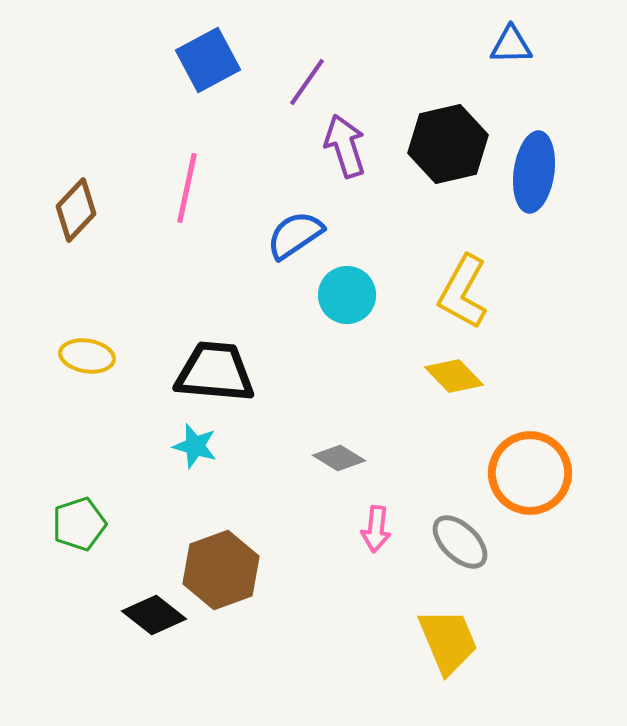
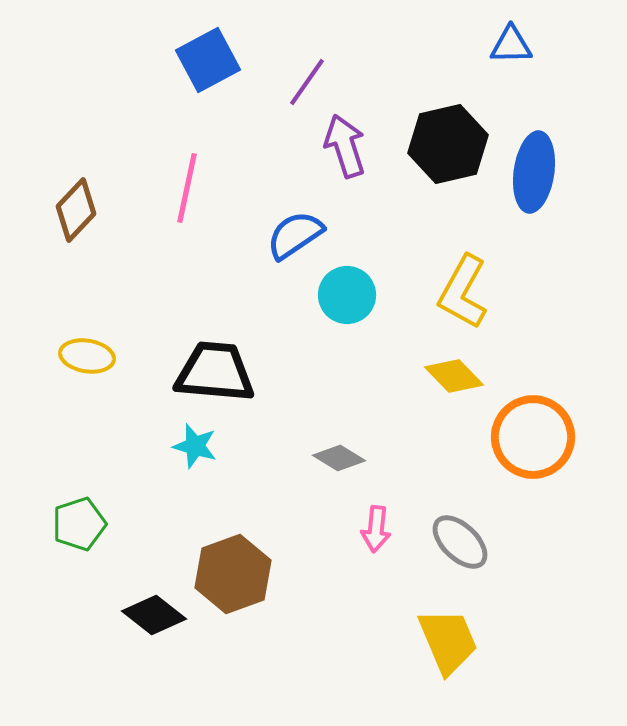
orange circle: moved 3 px right, 36 px up
brown hexagon: moved 12 px right, 4 px down
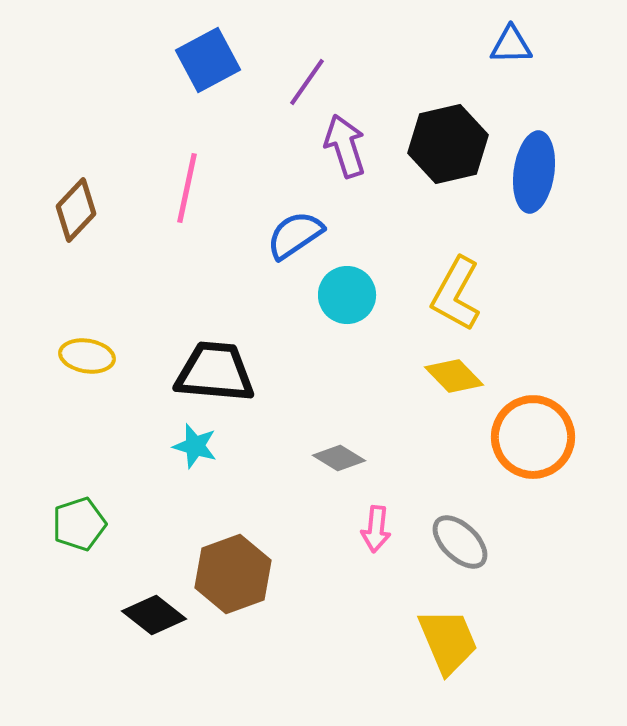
yellow L-shape: moved 7 px left, 2 px down
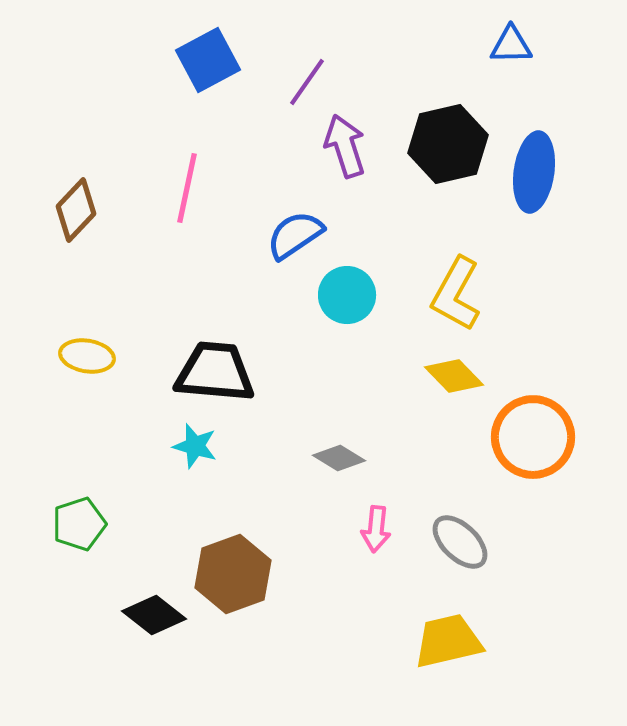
yellow trapezoid: rotated 80 degrees counterclockwise
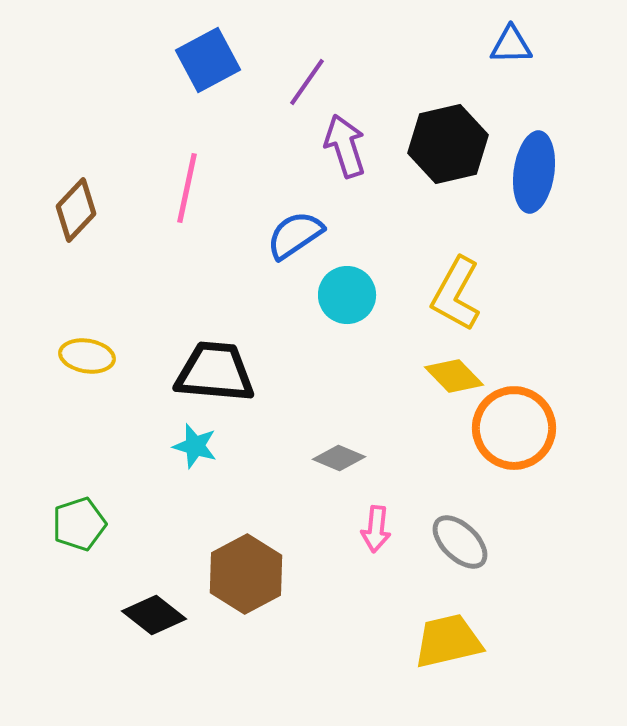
orange circle: moved 19 px left, 9 px up
gray diamond: rotated 9 degrees counterclockwise
brown hexagon: moved 13 px right; rotated 8 degrees counterclockwise
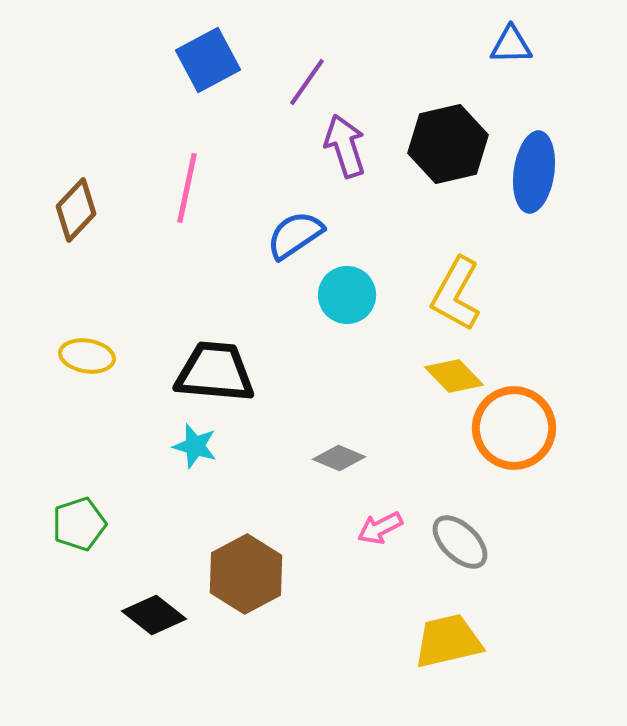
pink arrow: moved 4 px right, 1 px up; rotated 57 degrees clockwise
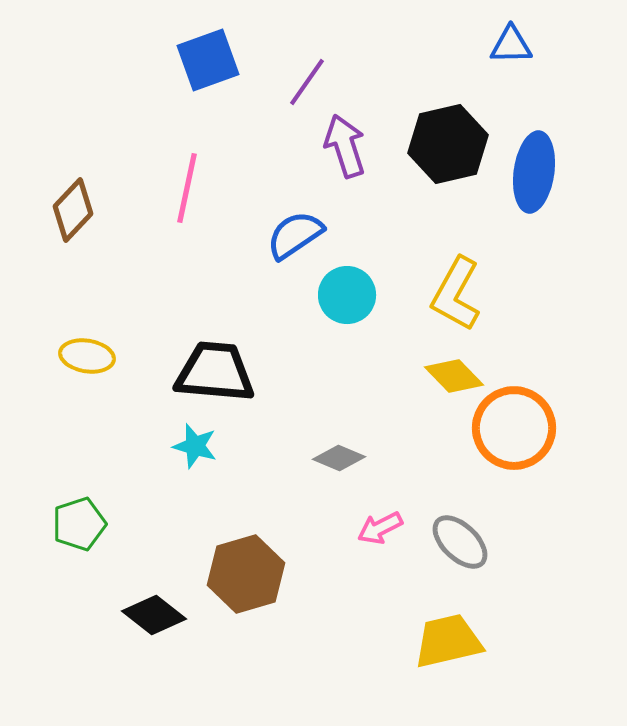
blue square: rotated 8 degrees clockwise
brown diamond: moved 3 px left
brown hexagon: rotated 12 degrees clockwise
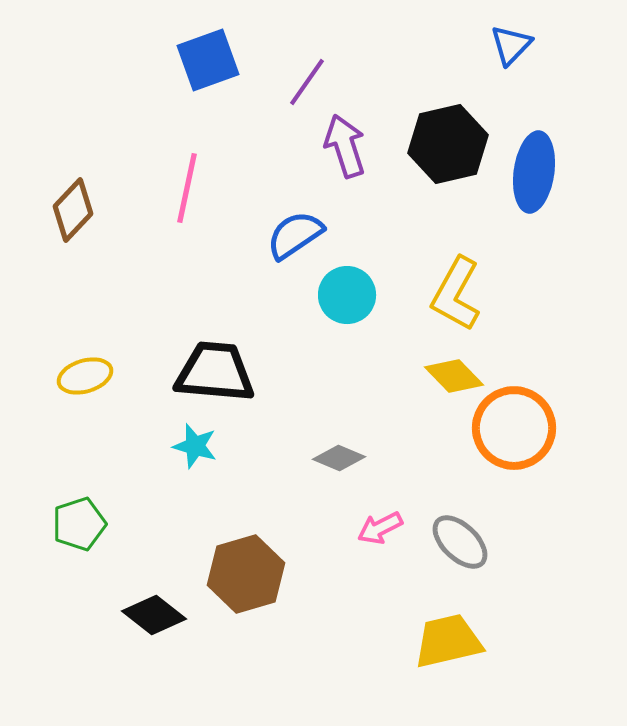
blue triangle: rotated 45 degrees counterclockwise
yellow ellipse: moved 2 px left, 20 px down; rotated 26 degrees counterclockwise
